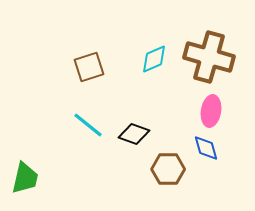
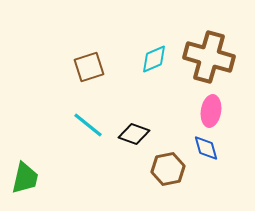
brown hexagon: rotated 12 degrees counterclockwise
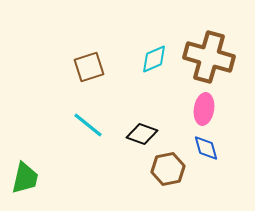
pink ellipse: moved 7 px left, 2 px up
black diamond: moved 8 px right
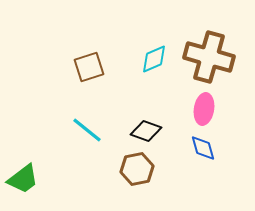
cyan line: moved 1 px left, 5 px down
black diamond: moved 4 px right, 3 px up
blue diamond: moved 3 px left
brown hexagon: moved 31 px left
green trapezoid: moved 2 px left, 1 px down; rotated 40 degrees clockwise
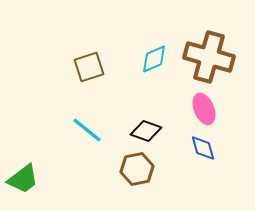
pink ellipse: rotated 32 degrees counterclockwise
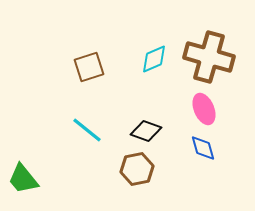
green trapezoid: rotated 88 degrees clockwise
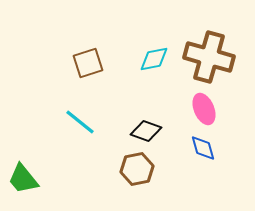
cyan diamond: rotated 12 degrees clockwise
brown square: moved 1 px left, 4 px up
cyan line: moved 7 px left, 8 px up
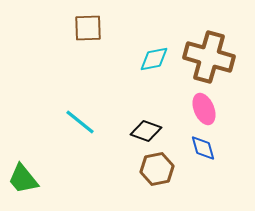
brown square: moved 35 px up; rotated 16 degrees clockwise
brown hexagon: moved 20 px right
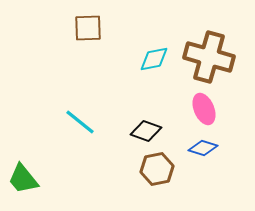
blue diamond: rotated 56 degrees counterclockwise
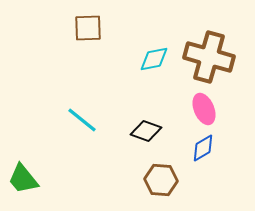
cyan line: moved 2 px right, 2 px up
blue diamond: rotated 48 degrees counterclockwise
brown hexagon: moved 4 px right, 11 px down; rotated 16 degrees clockwise
